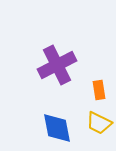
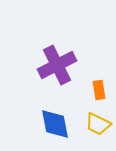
yellow trapezoid: moved 1 px left, 1 px down
blue diamond: moved 2 px left, 4 px up
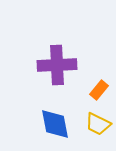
purple cross: rotated 24 degrees clockwise
orange rectangle: rotated 48 degrees clockwise
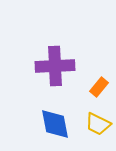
purple cross: moved 2 px left, 1 px down
orange rectangle: moved 3 px up
